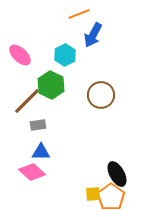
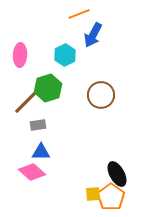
pink ellipse: rotated 50 degrees clockwise
green hexagon: moved 3 px left, 3 px down; rotated 16 degrees clockwise
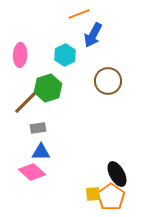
brown circle: moved 7 px right, 14 px up
gray rectangle: moved 3 px down
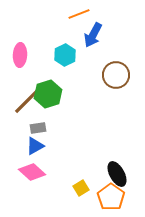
brown circle: moved 8 px right, 6 px up
green hexagon: moved 6 px down
blue triangle: moved 6 px left, 6 px up; rotated 30 degrees counterclockwise
yellow square: moved 12 px left, 6 px up; rotated 28 degrees counterclockwise
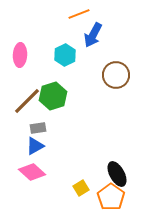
green hexagon: moved 5 px right, 2 px down
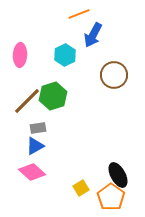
brown circle: moved 2 px left
black ellipse: moved 1 px right, 1 px down
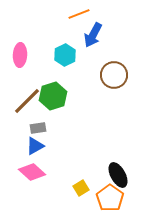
orange pentagon: moved 1 px left, 1 px down
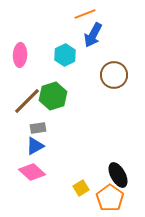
orange line: moved 6 px right
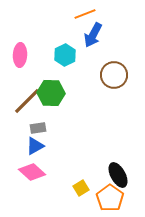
green hexagon: moved 2 px left, 3 px up; rotated 20 degrees clockwise
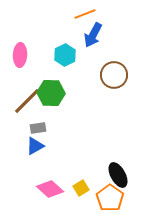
pink diamond: moved 18 px right, 17 px down
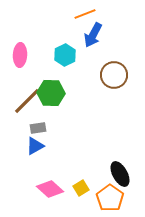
black ellipse: moved 2 px right, 1 px up
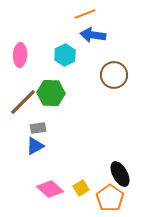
blue arrow: rotated 70 degrees clockwise
brown line: moved 4 px left, 1 px down
